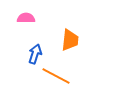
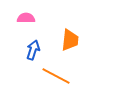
blue arrow: moved 2 px left, 4 px up
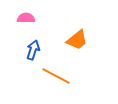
orange trapezoid: moved 7 px right; rotated 45 degrees clockwise
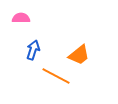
pink semicircle: moved 5 px left
orange trapezoid: moved 2 px right, 15 px down
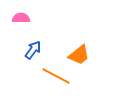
blue arrow: rotated 18 degrees clockwise
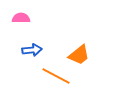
blue arrow: moved 1 px left; rotated 48 degrees clockwise
